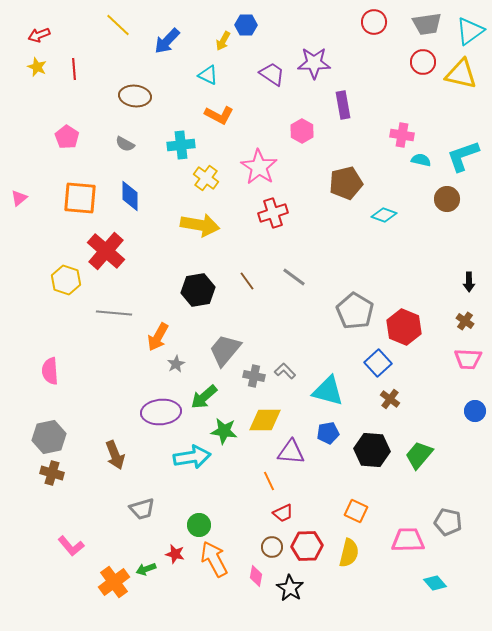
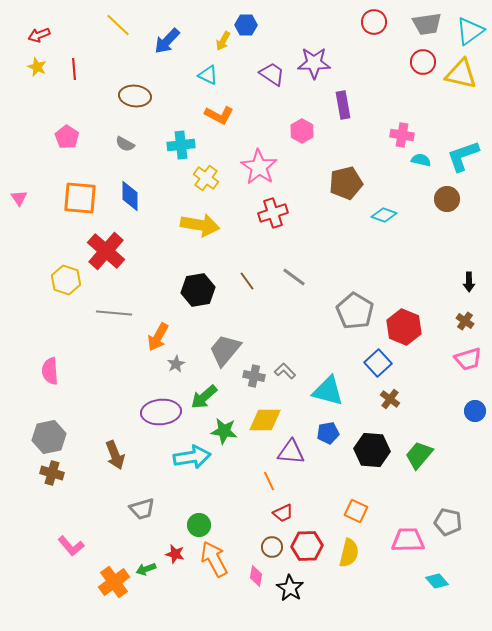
pink triangle at (19, 198): rotated 24 degrees counterclockwise
pink trapezoid at (468, 359): rotated 20 degrees counterclockwise
cyan diamond at (435, 583): moved 2 px right, 2 px up
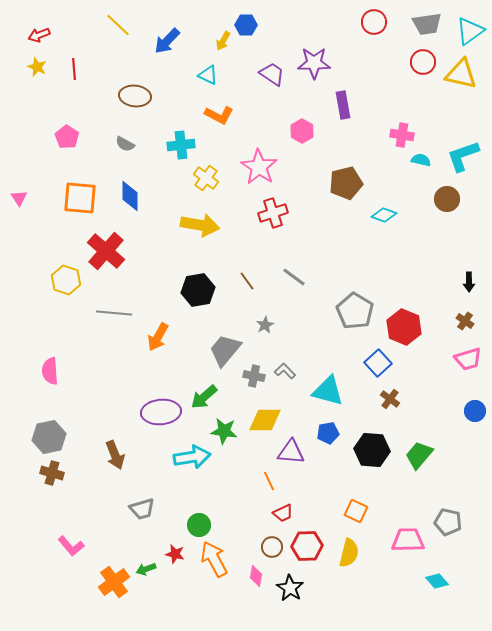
gray star at (176, 364): moved 89 px right, 39 px up
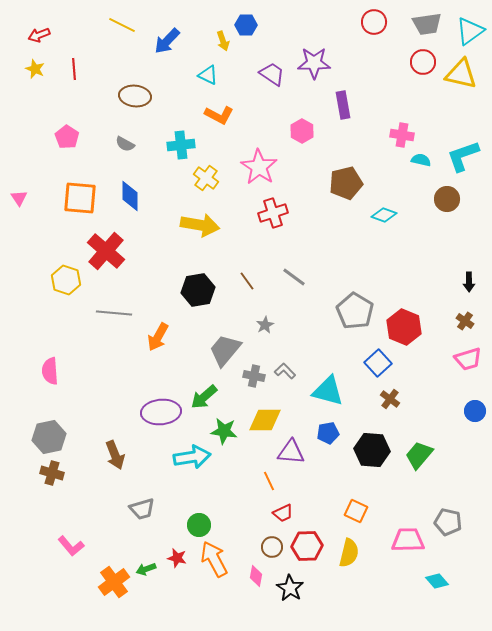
yellow line at (118, 25): moved 4 px right; rotated 16 degrees counterclockwise
yellow arrow at (223, 41): rotated 48 degrees counterclockwise
yellow star at (37, 67): moved 2 px left, 2 px down
red star at (175, 554): moved 2 px right, 4 px down
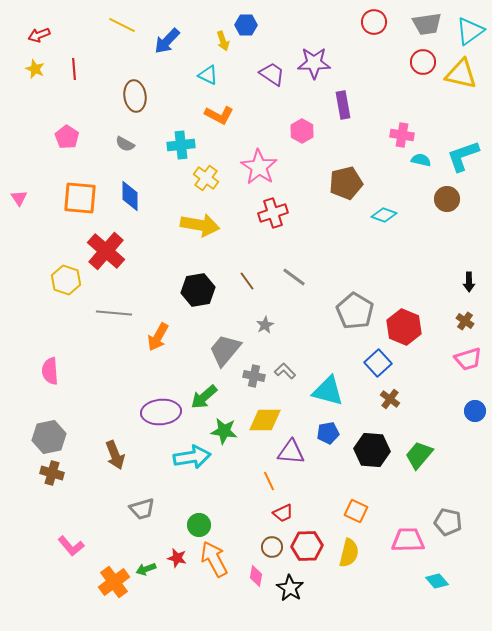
brown ellipse at (135, 96): rotated 76 degrees clockwise
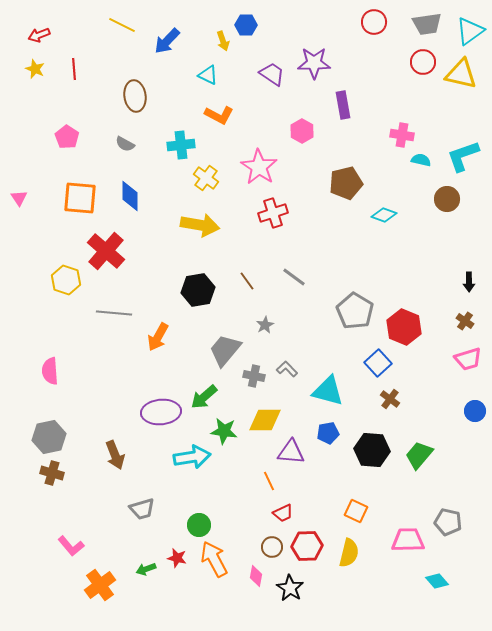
gray L-shape at (285, 371): moved 2 px right, 2 px up
orange cross at (114, 582): moved 14 px left, 3 px down
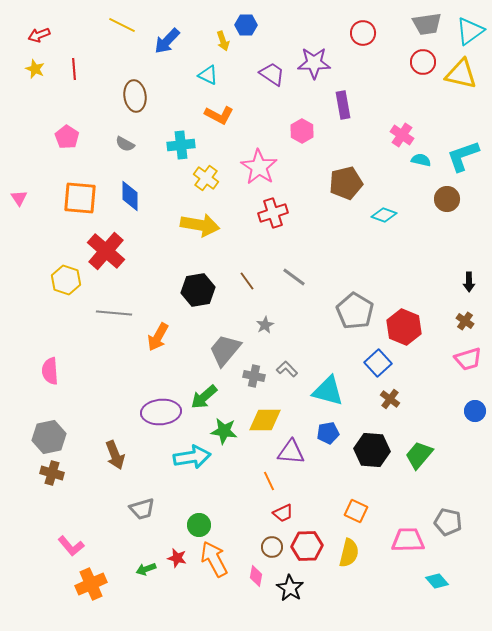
red circle at (374, 22): moved 11 px left, 11 px down
pink cross at (402, 135): rotated 25 degrees clockwise
orange cross at (100, 585): moved 9 px left, 1 px up; rotated 12 degrees clockwise
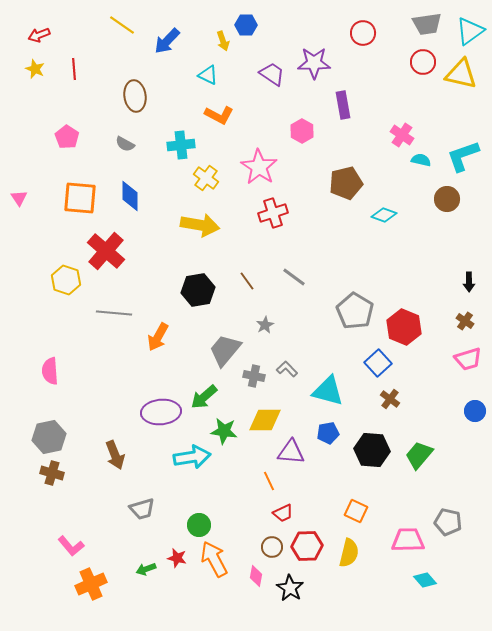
yellow line at (122, 25): rotated 8 degrees clockwise
cyan diamond at (437, 581): moved 12 px left, 1 px up
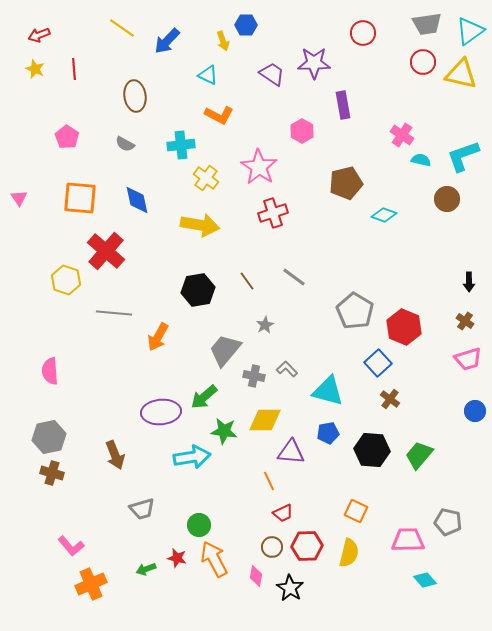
yellow line at (122, 25): moved 3 px down
blue diamond at (130, 196): moved 7 px right, 4 px down; rotated 12 degrees counterclockwise
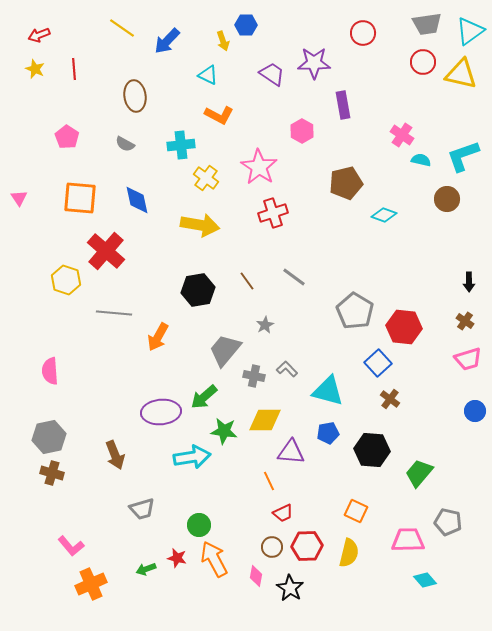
red hexagon at (404, 327): rotated 16 degrees counterclockwise
green trapezoid at (419, 455): moved 18 px down
